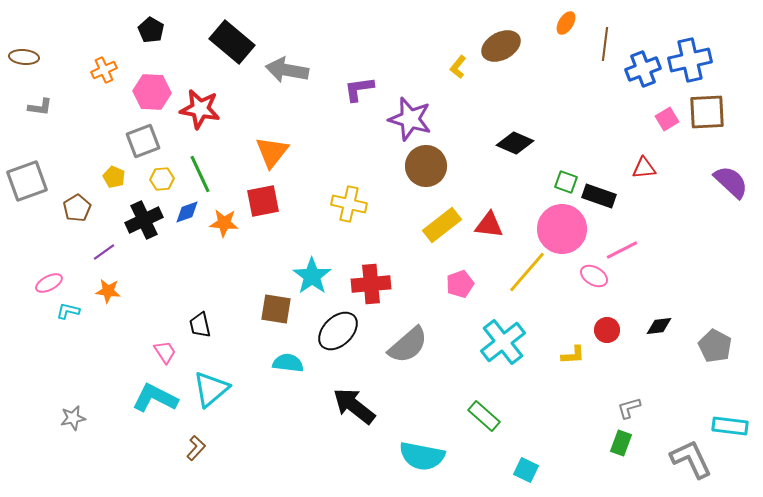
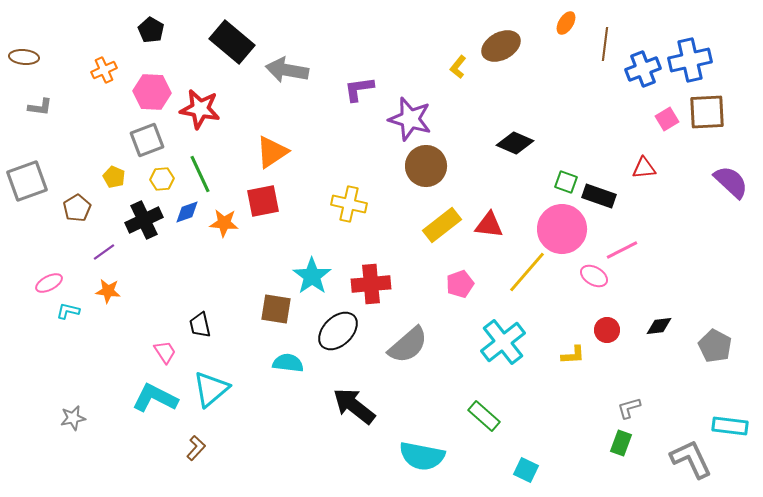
gray square at (143, 141): moved 4 px right, 1 px up
orange triangle at (272, 152): rotated 18 degrees clockwise
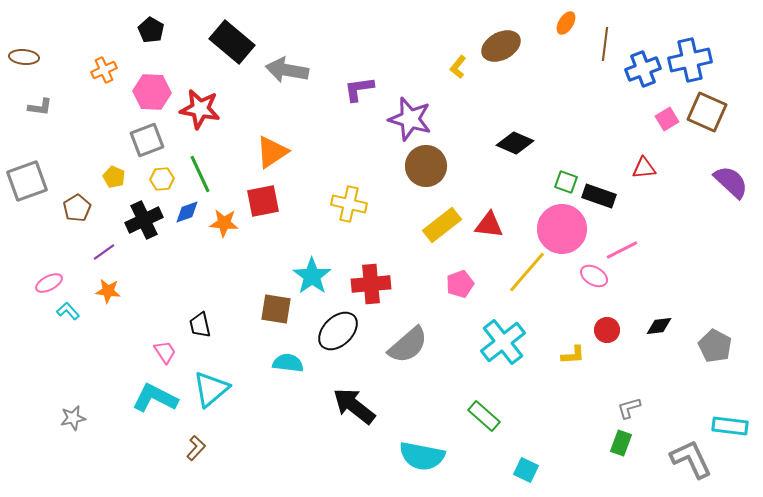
brown square at (707, 112): rotated 27 degrees clockwise
cyan L-shape at (68, 311): rotated 35 degrees clockwise
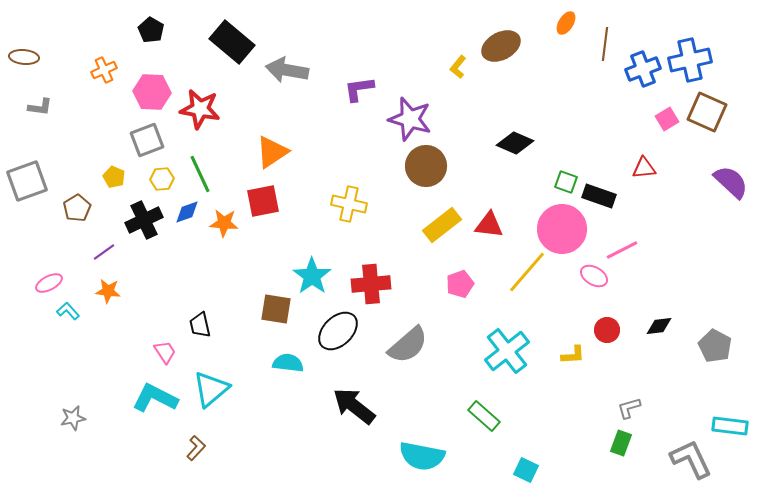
cyan cross at (503, 342): moved 4 px right, 9 px down
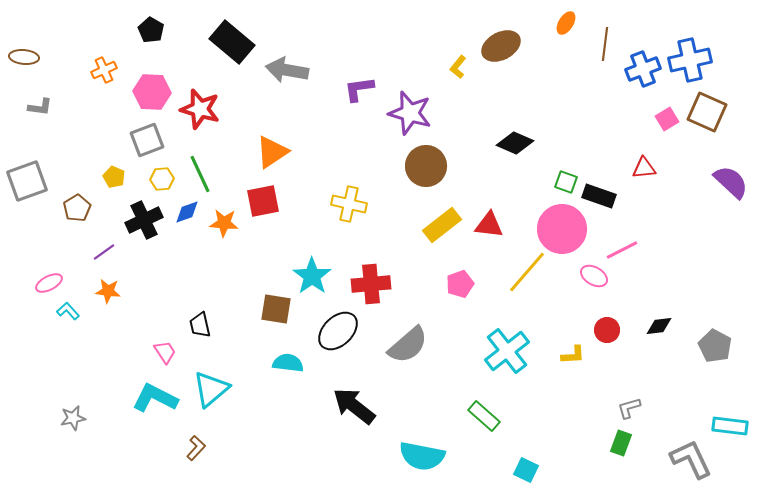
red star at (200, 109): rotated 6 degrees clockwise
purple star at (410, 119): moved 6 px up
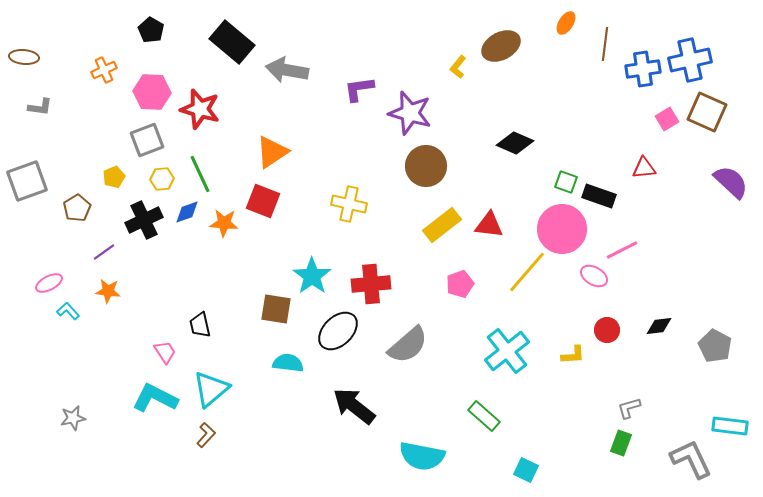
blue cross at (643, 69): rotated 12 degrees clockwise
yellow pentagon at (114, 177): rotated 25 degrees clockwise
red square at (263, 201): rotated 32 degrees clockwise
brown L-shape at (196, 448): moved 10 px right, 13 px up
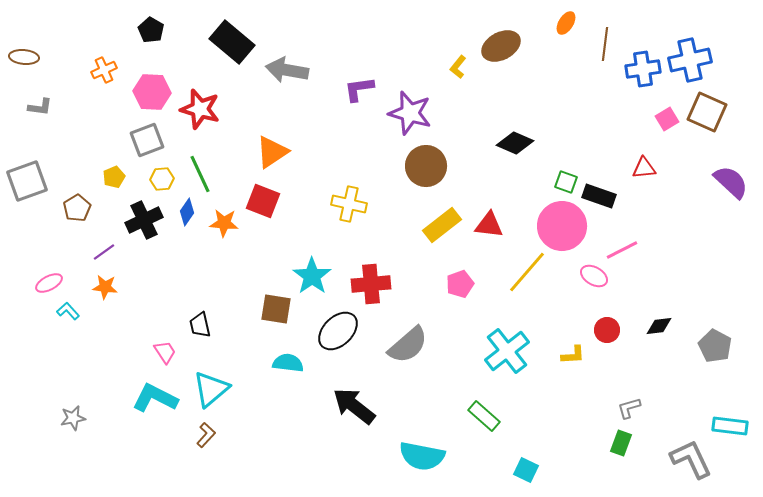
blue diamond at (187, 212): rotated 36 degrees counterclockwise
pink circle at (562, 229): moved 3 px up
orange star at (108, 291): moved 3 px left, 4 px up
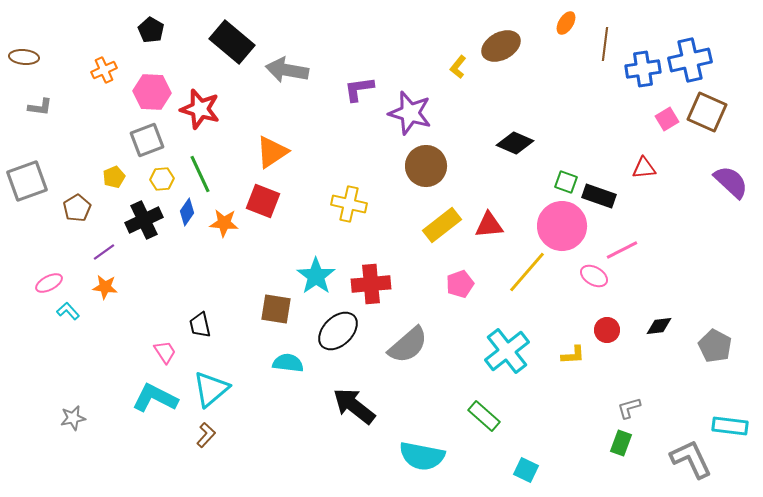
red triangle at (489, 225): rotated 12 degrees counterclockwise
cyan star at (312, 276): moved 4 px right
